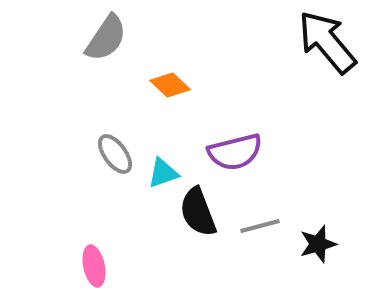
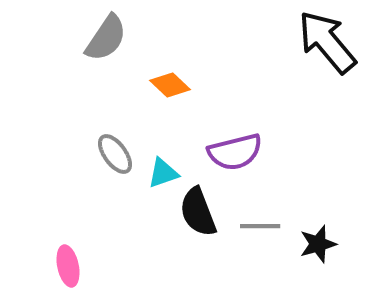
gray line: rotated 15 degrees clockwise
pink ellipse: moved 26 px left
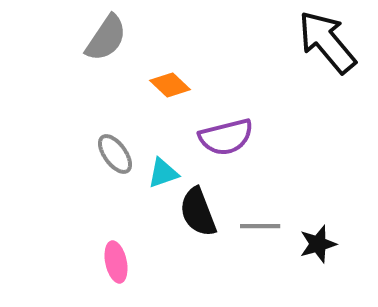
purple semicircle: moved 9 px left, 15 px up
pink ellipse: moved 48 px right, 4 px up
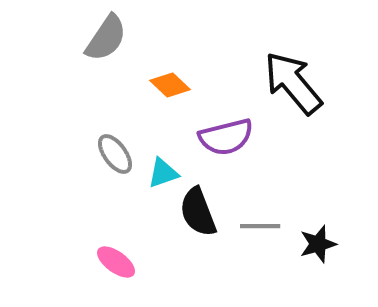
black arrow: moved 34 px left, 41 px down
pink ellipse: rotated 42 degrees counterclockwise
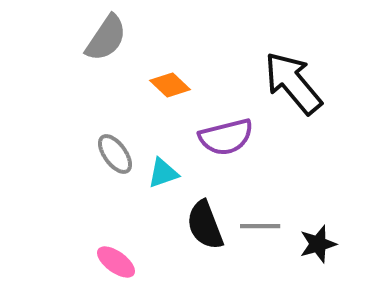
black semicircle: moved 7 px right, 13 px down
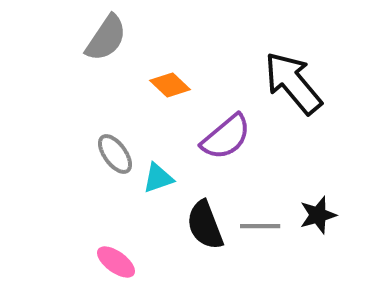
purple semicircle: rotated 26 degrees counterclockwise
cyan triangle: moved 5 px left, 5 px down
black star: moved 29 px up
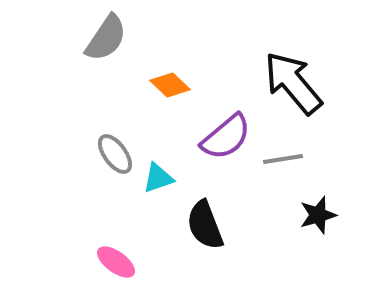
gray line: moved 23 px right, 67 px up; rotated 9 degrees counterclockwise
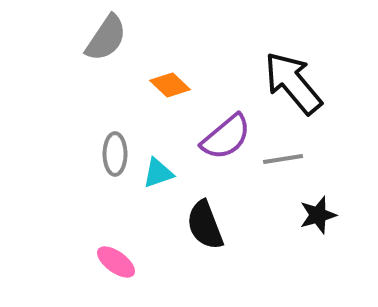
gray ellipse: rotated 36 degrees clockwise
cyan triangle: moved 5 px up
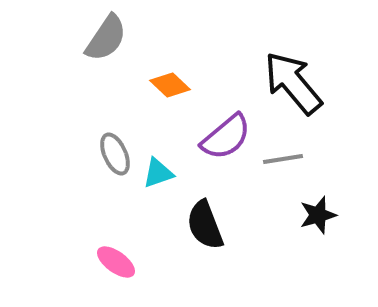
gray ellipse: rotated 24 degrees counterclockwise
